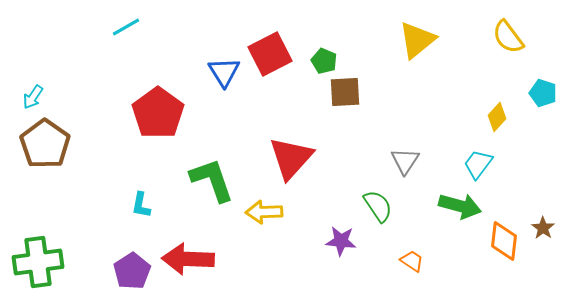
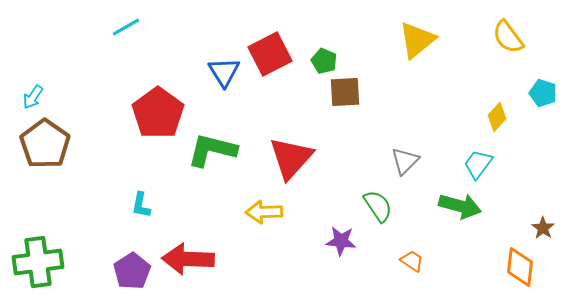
gray triangle: rotated 12 degrees clockwise
green L-shape: moved 30 px up; rotated 57 degrees counterclockwise
orange diamond: moved 16 px right, 26 px down
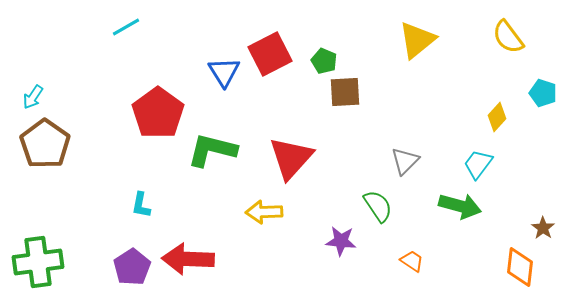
purple pentagon: moved 4 px up
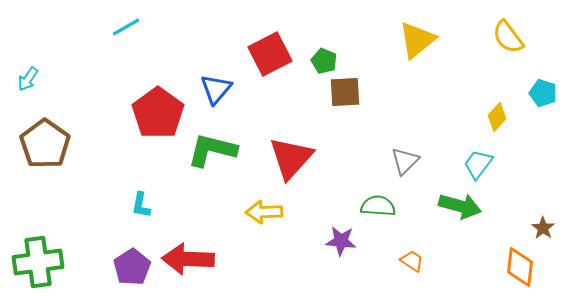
blue triangle: moved 8 px left, 17 px down; rotated 12 degrees clockwise
cyan arrow: moved 5 px left, 18 px up
green semicircle: rotated 52 degrees counterclockwise
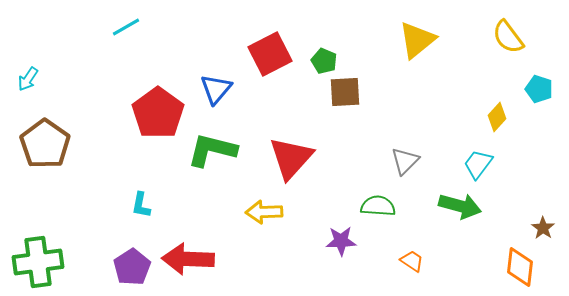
cyan pentagon: moved 4 px left, 4 px up
purple star: rotated 8 degrees counterclockwise
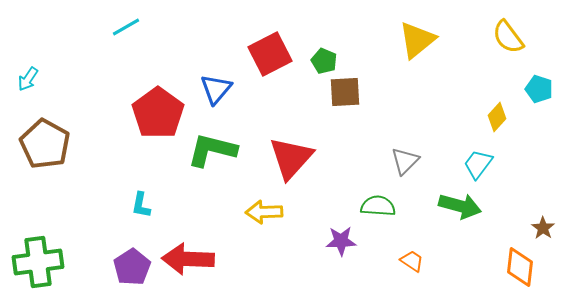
brown pentagon: rotated 6 degrees counterclockwise
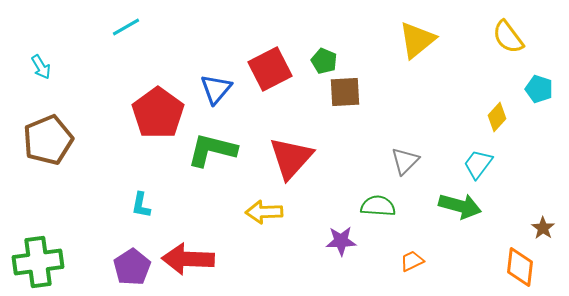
red square: moved 15 px down
cyan arrow: moved 13 px right, 12 px up; rotated 65 degrees counterclockwise
brown pentagon: moved 3 px right, 4 px up; rotated 21 degrees clockwise
orange trapezoid: rotated 60 degrees counterclockwise
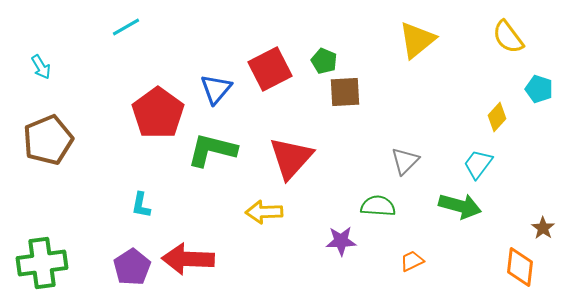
green cross: moved 4 px right, 1 px down
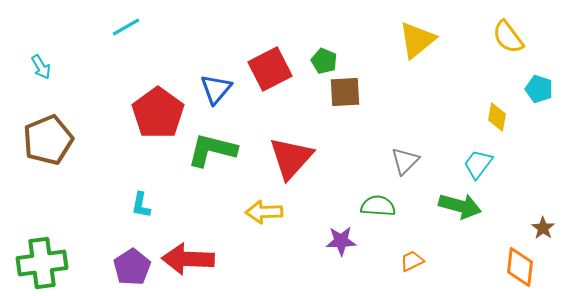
yellow diamond: rotated 32 degrees counterclockwise
